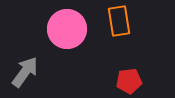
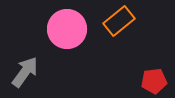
orange rectangle: rotated 60 degrees clockwise
red pentagon: moved 25 px right
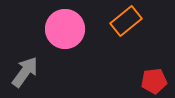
orange rectangle: moved 7 px right
pink circle: moved 2 px left
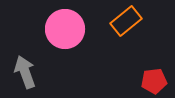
gray arrow: rotated 56 degrees counterclockwise
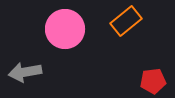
gray arrow: rotated 80 degrees counterclockwise
red pentagon: moved 1 px left
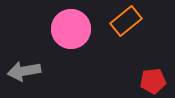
pink circle: moved 6 px right
gray arrow: moved 1 px left, 1 px up
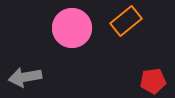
pink circle: moved 1 px right, 1 px up
gray arrow: moved 1 px right, 6 px down
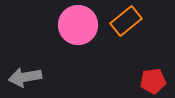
pink circle: moved 6 px right, 3 px up
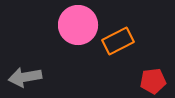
orange rectangle: moved 8 px left, 20 px down; rotated 12 degrees clockwise
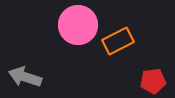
gray arrow: rotated 28 degrees clockwise
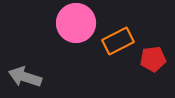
pink circle: moved 2 px left, 2 px up
red pentagon: moved 22 px up
